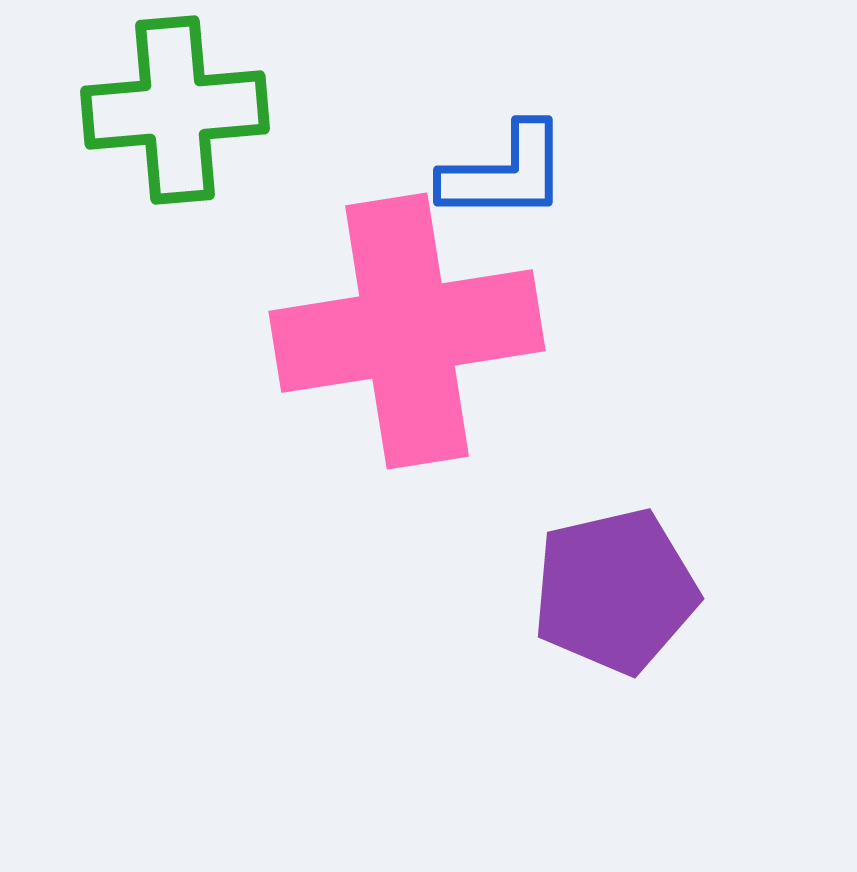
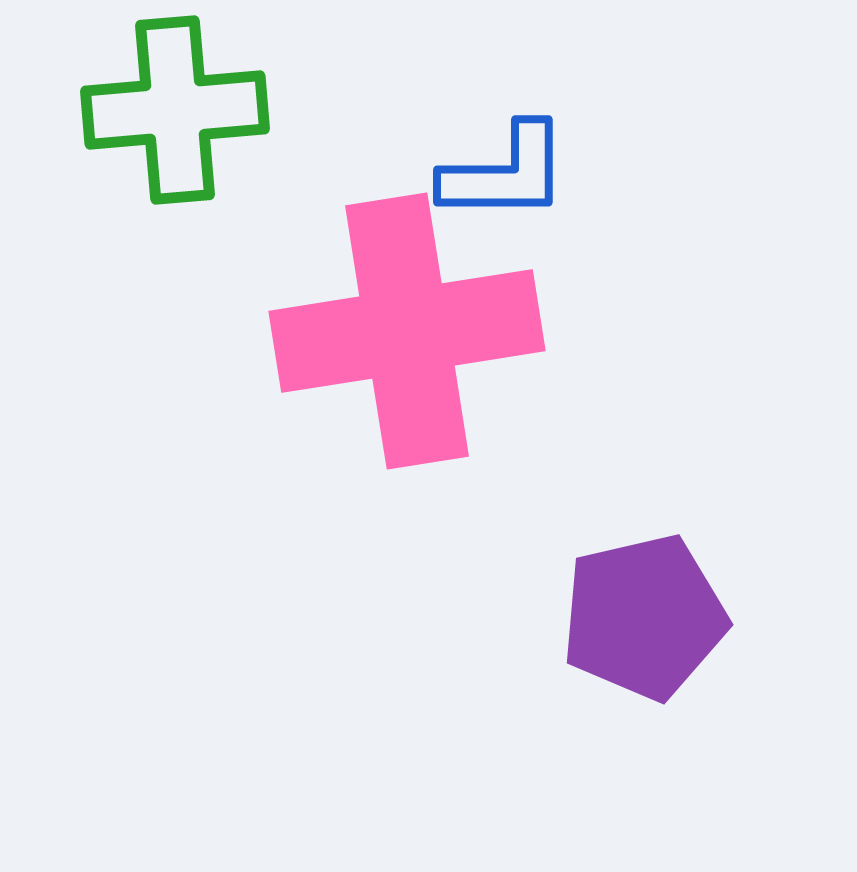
purple pentagon: moved 29 px right, 26 px down
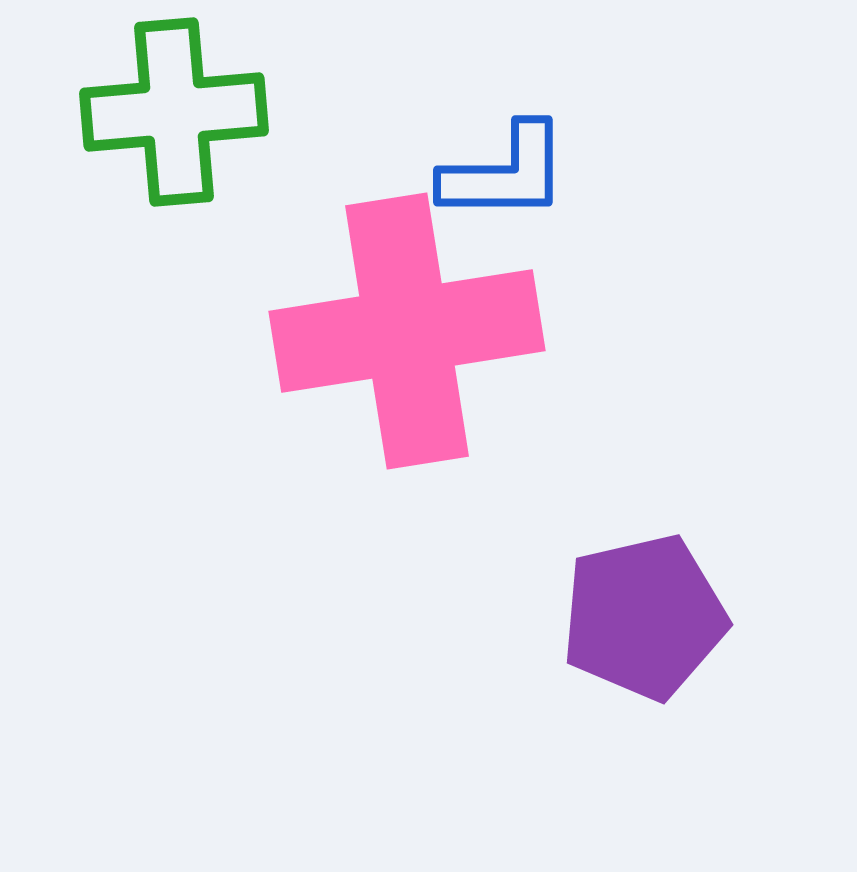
green cross: moved 1 px left, 2 px down
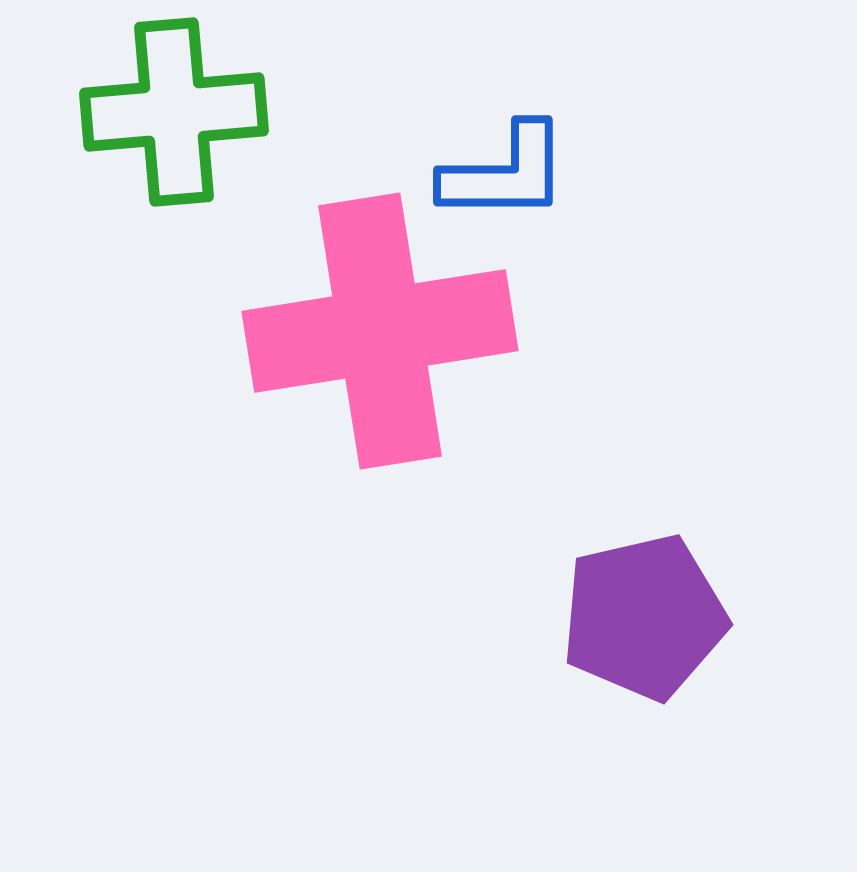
pink cross: moved 27 px left
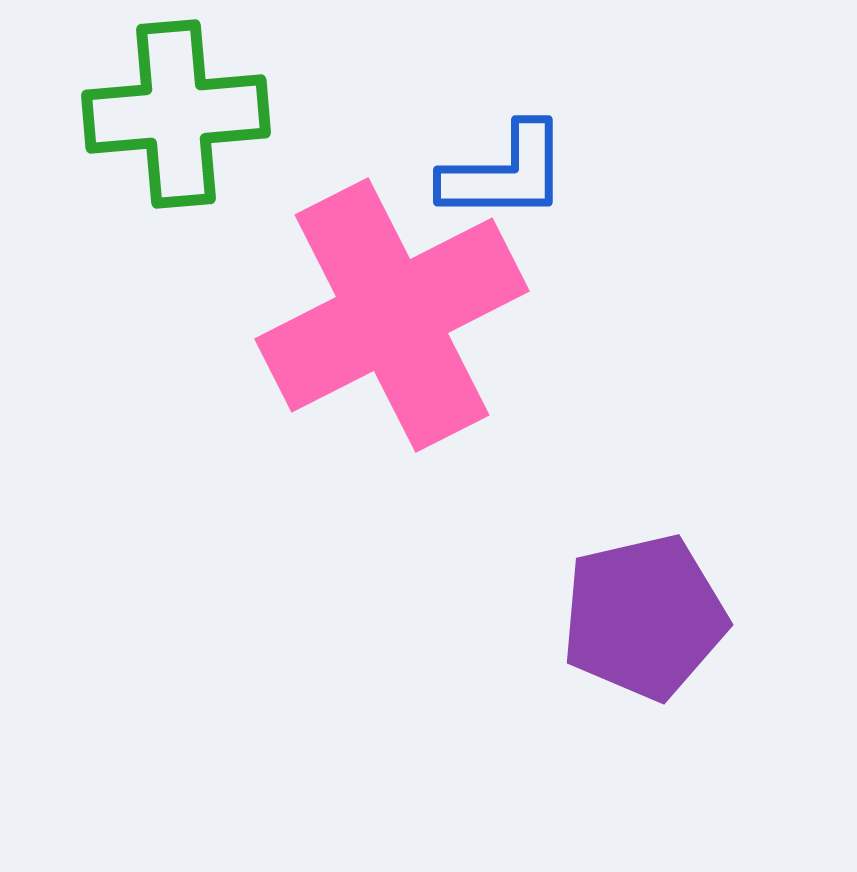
green cross: moved 2 px right, 2 px down
pink cross: moved 12 px right, 16 px up; rotated 18 degrees counterclockwise
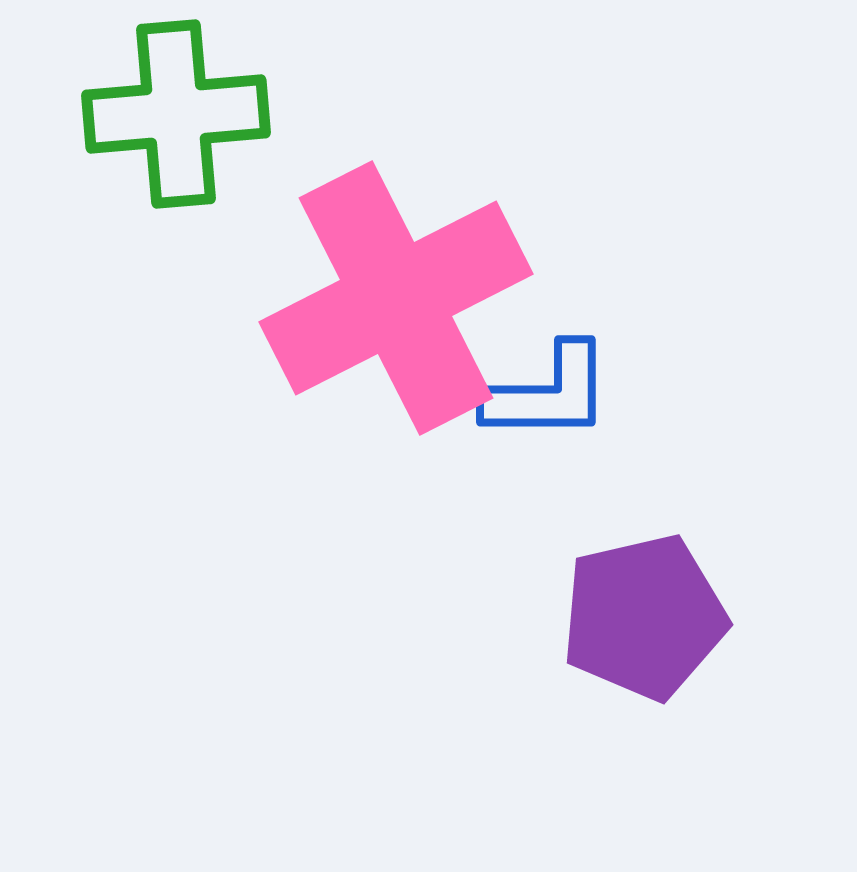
blue L-shape: moved 43 px right, 220 px down
pink cross: moved 4 px right, 17 px up
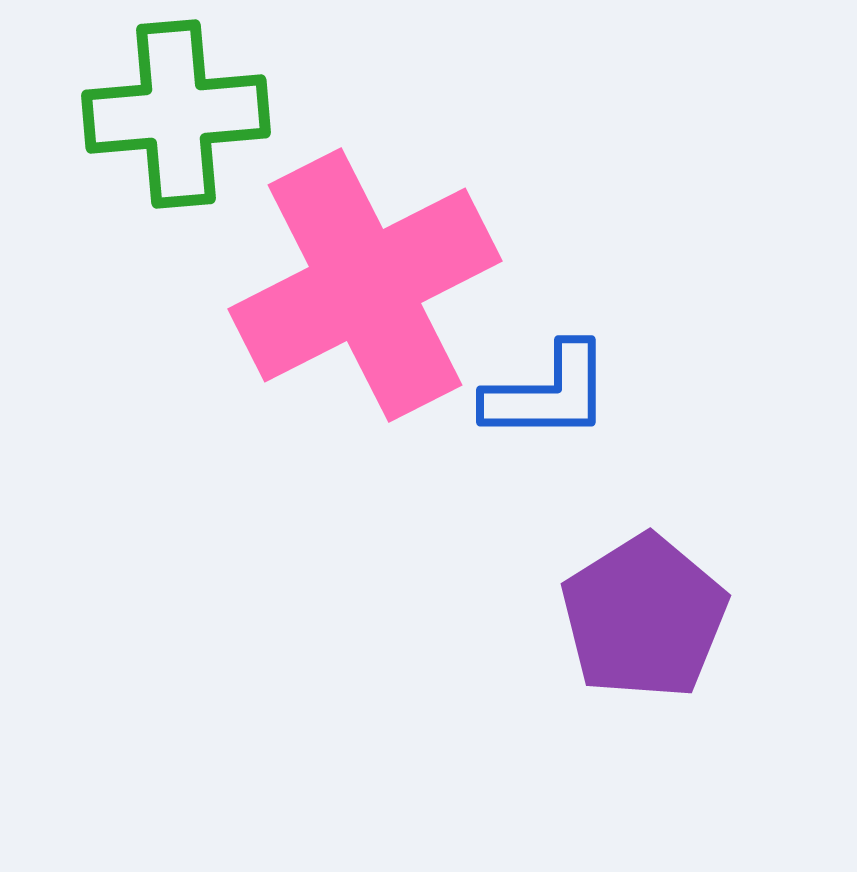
pink cross: moved 31 px left, 13 px up
purple pentagon: rotated 19 degrees counterclockwise
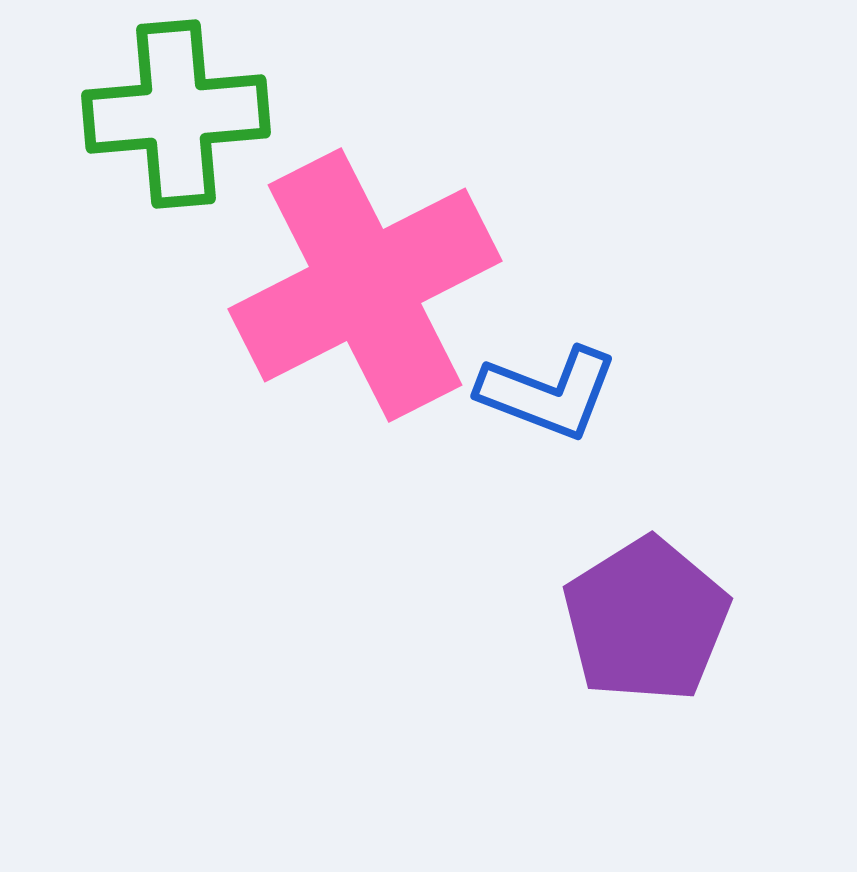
blue L-shape: rotated 21 degrees clockwise
purple pentagon: moved 2 px right, 3 px down
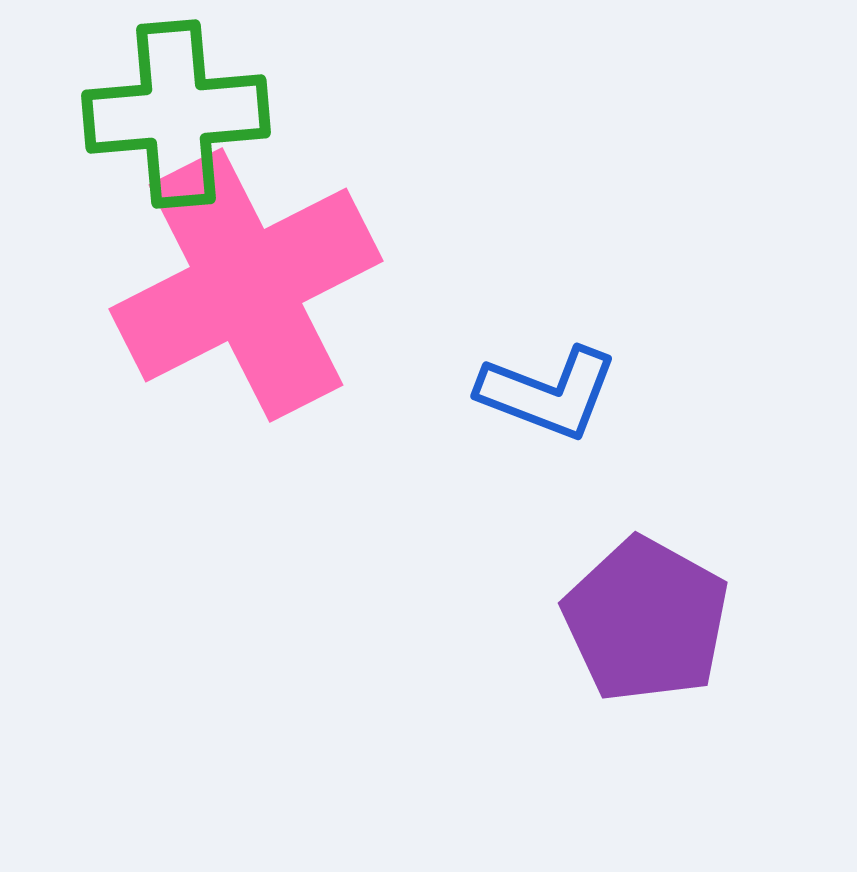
pink cross: moved 119 px left
purple pentagon: rotated 11 degrees counterclockwise
